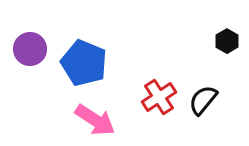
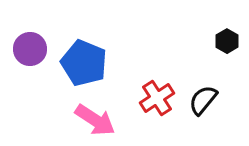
red cross: moved 2 px left, 1 px down
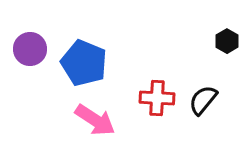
red cross: rotated 36 degrees clockwise
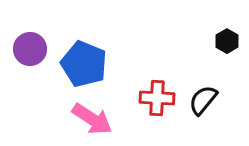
blue pentagon: moved 1 px down
pink arrow: moved 3 px left, 1 px up
